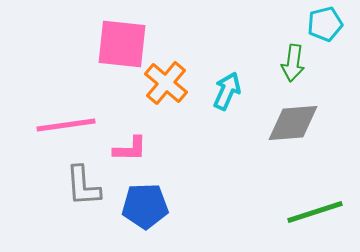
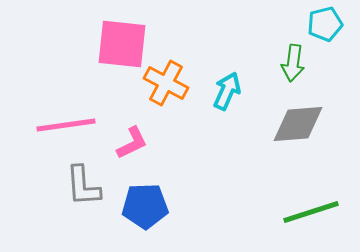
orange cross: rotated 12 degrees counterclockwise
gray diamond: moved 5 px right, 1 px down
pink L-shape: moved 2 px right, 6 px up; rotated 27 degrees counterclockwise
green line: moved 4 px left
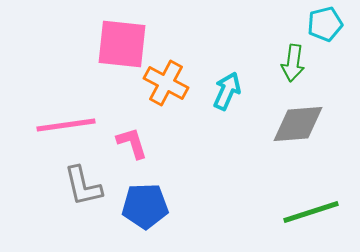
pink L-shape: rotated 81 degrees counterclockwise
gray L-shape: rotated 9 degrees counterclockwise
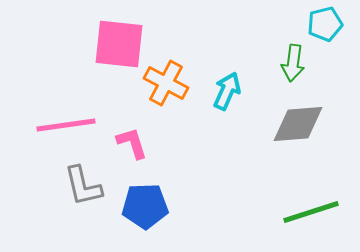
pink square: moved 3 px left
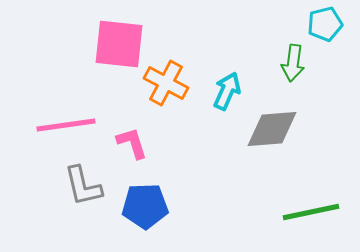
gray diamond: moved 26 px left, 5 px down
green line: rotated 6 degrees clockwise
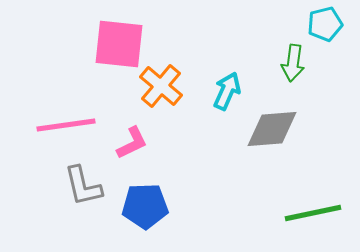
orange cross: moved 5 px left, 3 px down; rotated 12 degrees clockwise
pink L-shape: rotated 81 degrees clockwise
green line: moved 2 px right, 1 px down
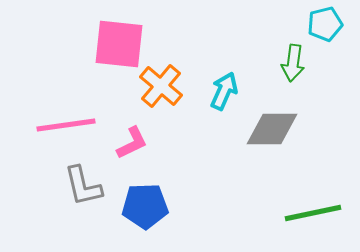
cyan arrow: moved 3 px left
gray diamond: rotated 4 degrees clockwise
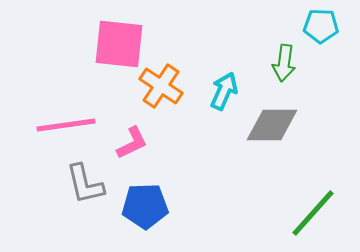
cyan pentagon: moved 4 px left, 2 px down; rotated 16 degrees clockwise
green arrow: moved 9 px left
orange cross: rotated 6 degrees counterclockwise
gray diamond: moved 4 px up
gray L-shape: moved 2 px right, 2 px up
green line: rotated 36 degrees counterclockwise
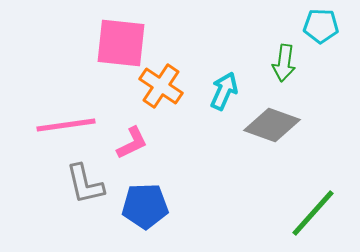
pink square: moved 2 px right, 1 px up
gray diamond: rotated 20 degrees clockwise
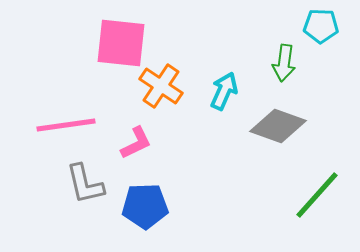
gray diamond: moved 6 px right, 1 px down
pink L-shape: moved 4 px right
green line: moved 4 px right, 18 px up
